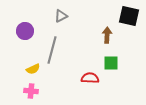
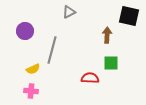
gray triangle: moved 8 px right, 4 px up
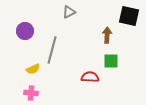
green square: moved 2 px up
red semicircle: moved 1 px up
pink cross: moved 2 px down
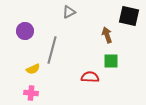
brown arrow: rotated 21 degrees counterclockwise
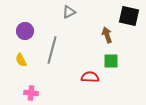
yellow semicircle: moved 12 px left, 9 px up; rotated 88 degrees clockwise
